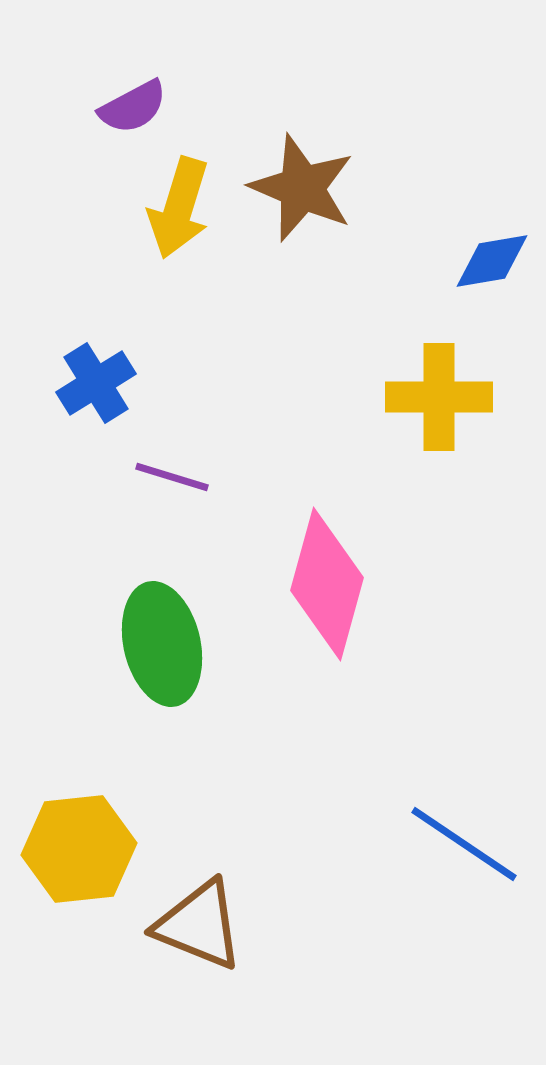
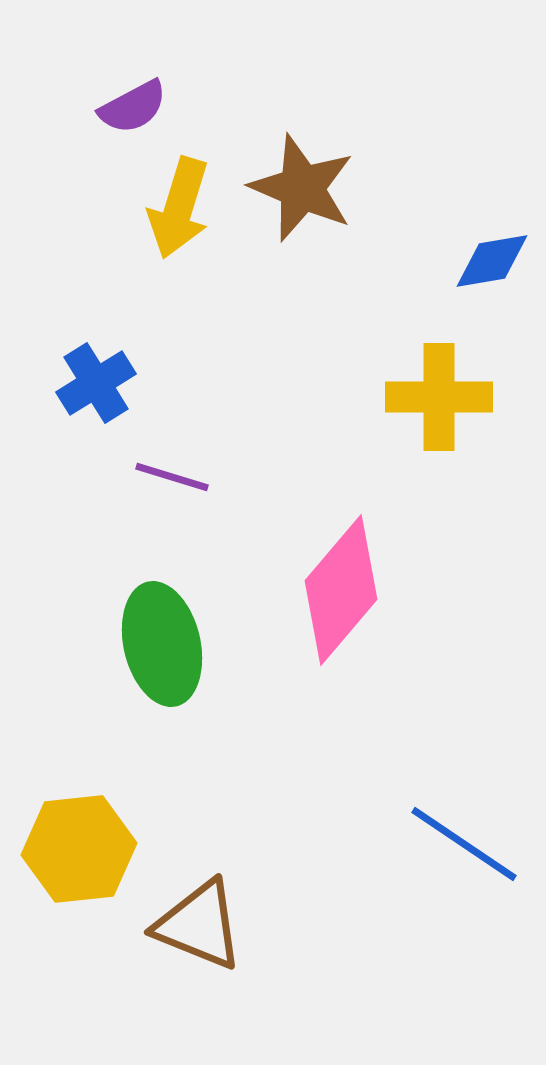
pink diamond: moved 14 px right, 6 px down; rotated 25 degrees clockwise
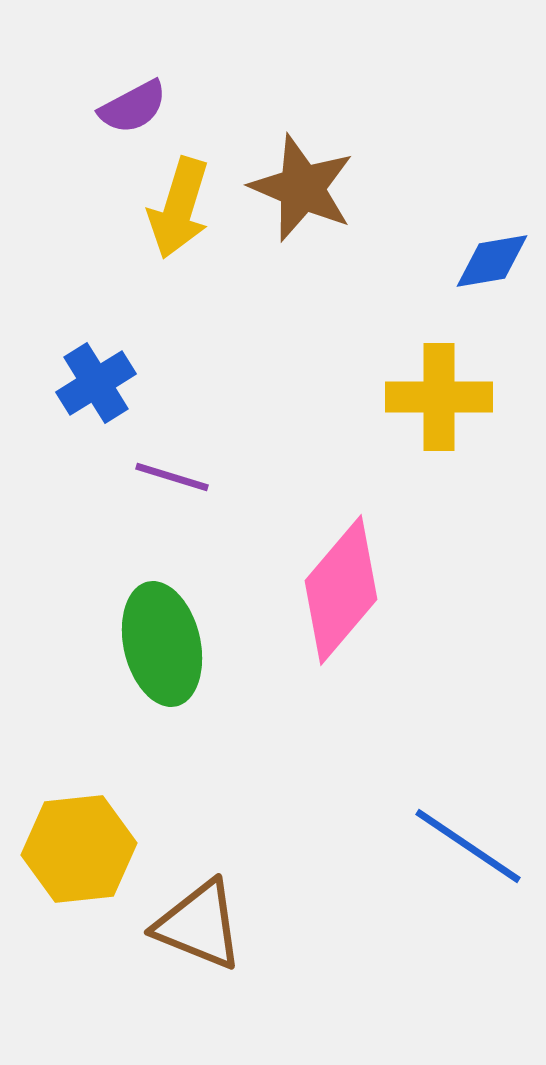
blue line: moved 4 px right, 2 px down
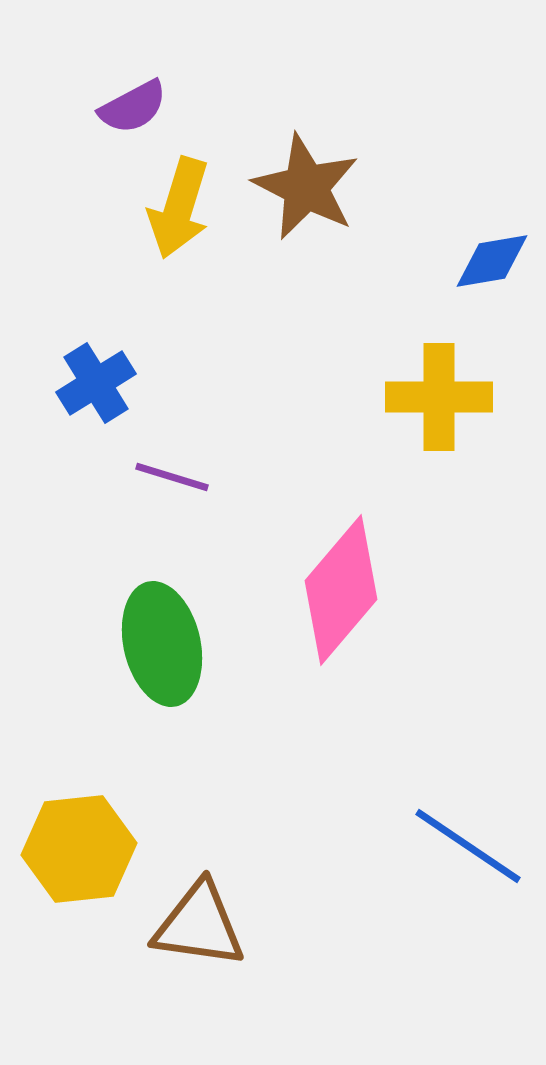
brown star: moved 4 px right, 1 px up; rotated 4 degrees clockwise
brown triangle: rotated 14 degrees counterclockwise
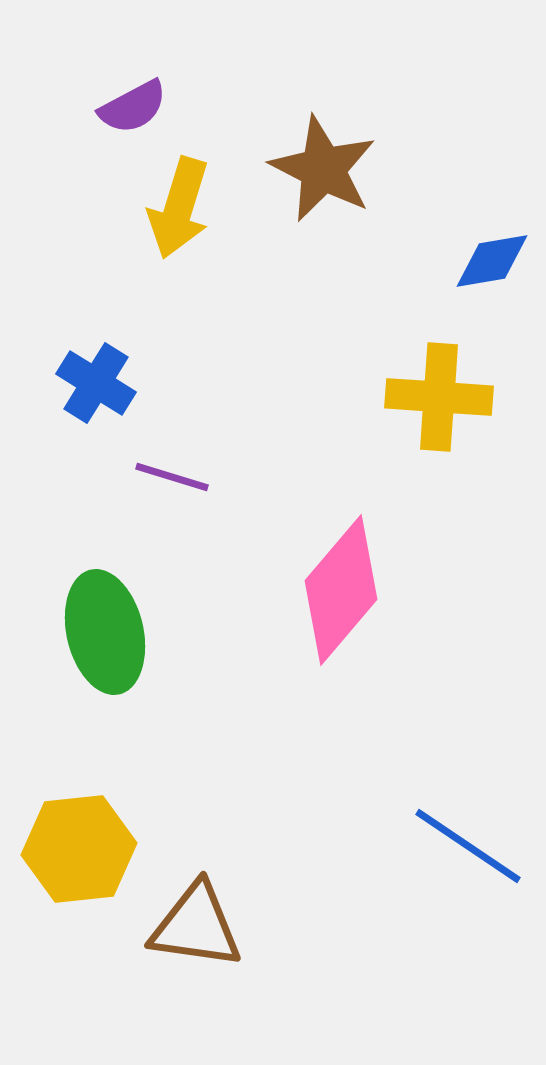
brown star: moved 17 px right, 18 px up
blue cross: rotated 26 degrees counterclockwise
yellow cross: rotated 4 degrees clockwise
green ellipse: moved 57 px left, 12 px up
brown triangle: moved 3 px left, 1 px down
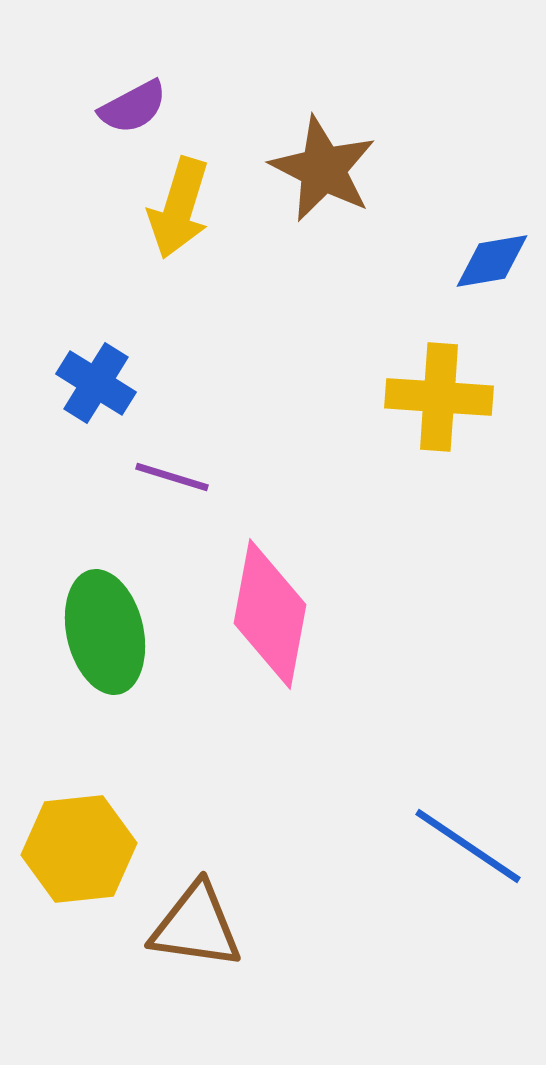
pink diamond: moved 71 px left, 24 px down; rotated 30 degrees counterclockwise
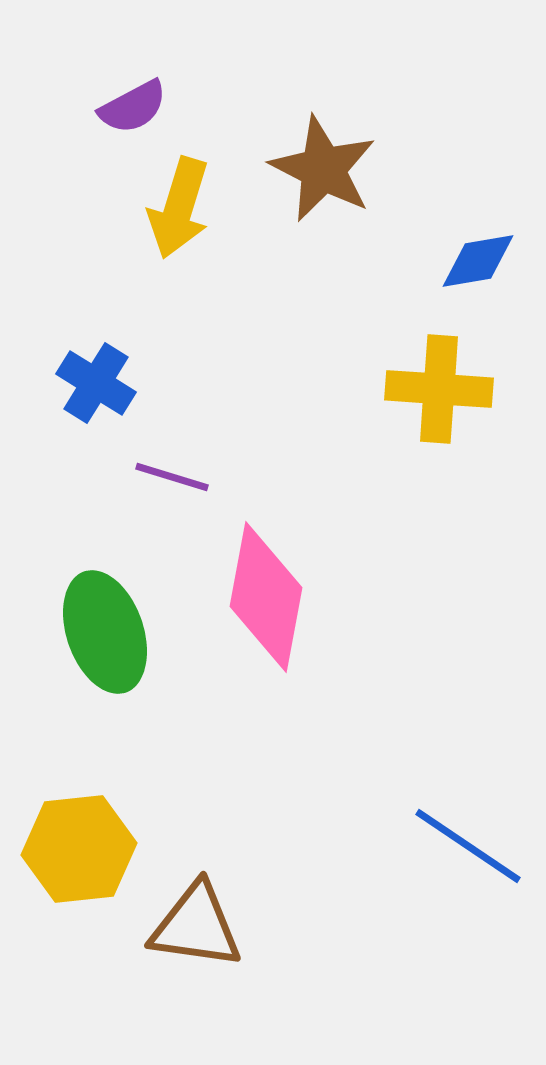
blue diamond: moved 14 px left
yellow cross: moved 8 px up
pink diamond: moved 4 px left, 17 px up
green ellipse: rotated 6 degrees counterclockwise
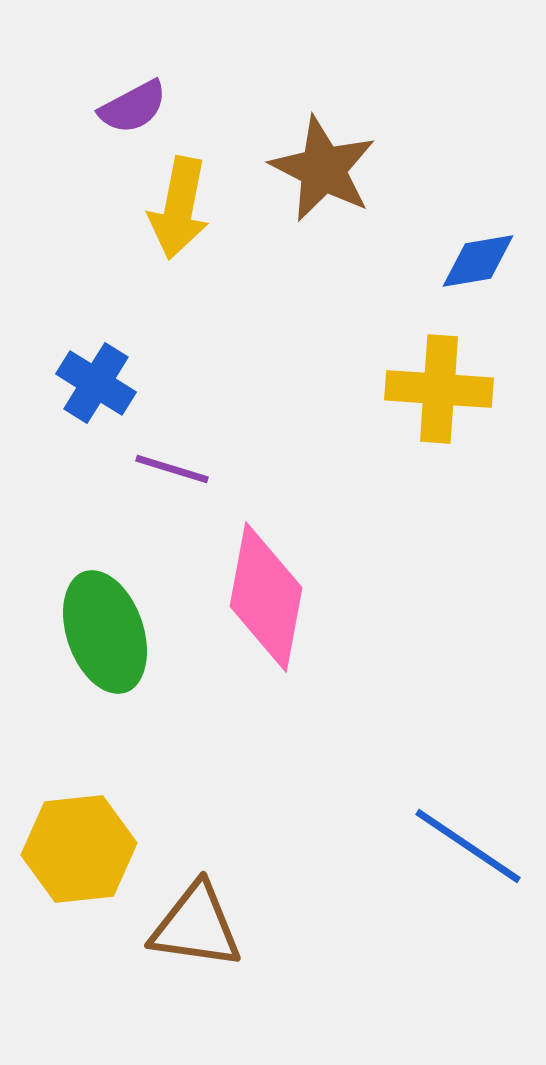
yellow arrow: rotated 6 degrees counterclockwise
purple line: moved 8 px up
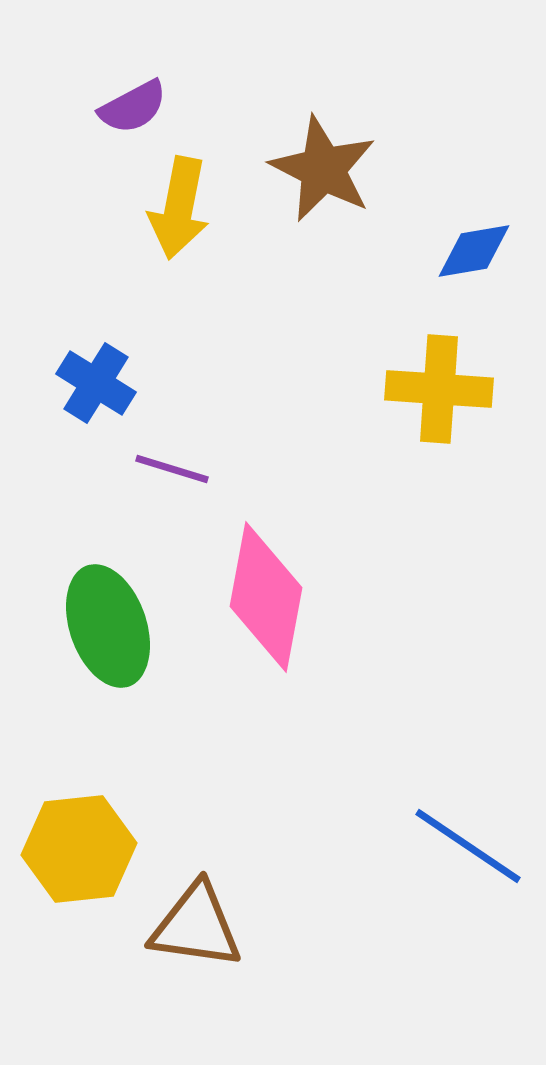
blue diamond: moved 4 px left, 10 px up
green ellipse: moved 3 px right, 6 px up
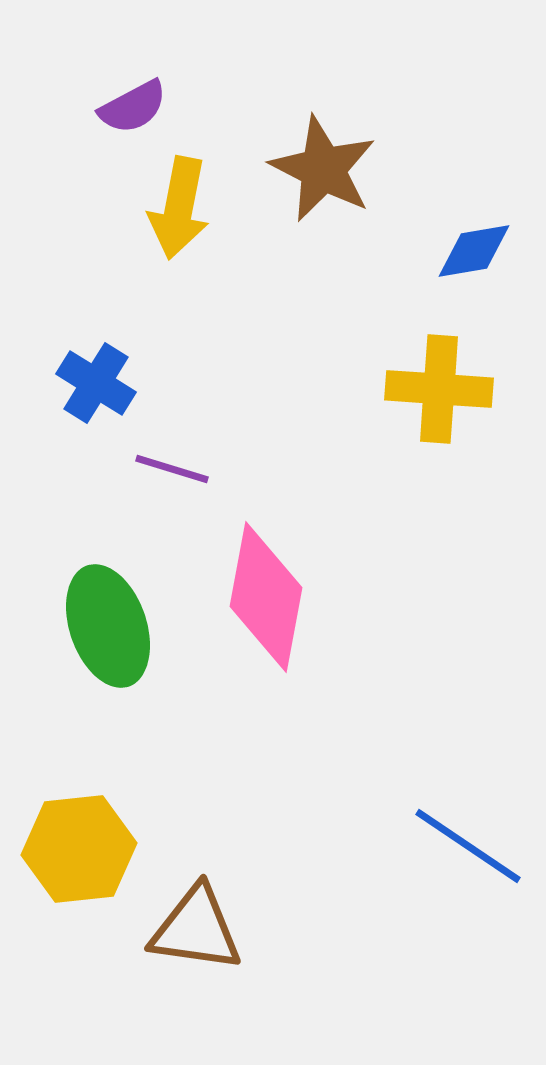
brown triangle: moved 3 px down
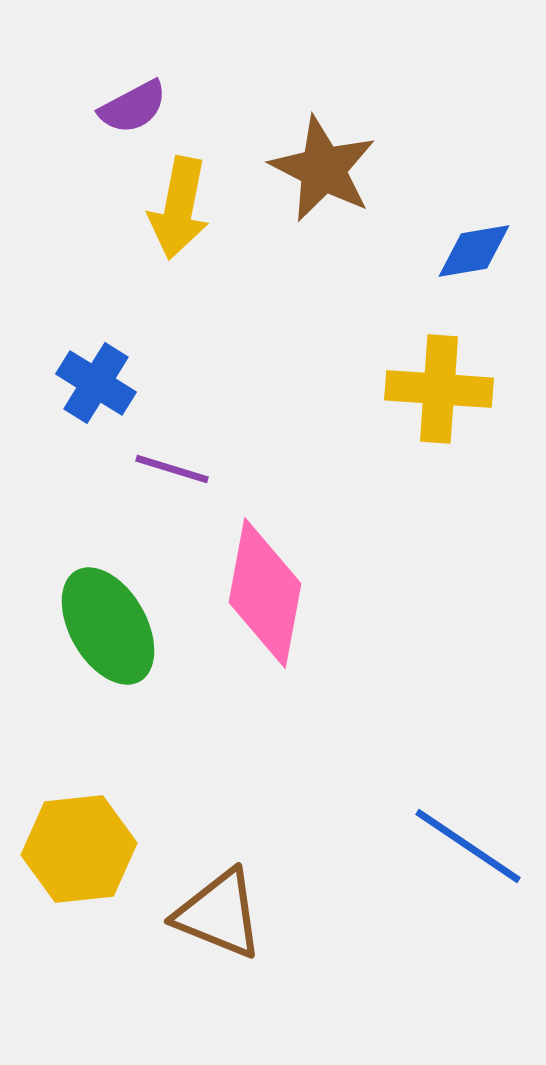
pink diamond: moved 1 px left, 4 px up
green ellipse: rotated 11 degrees counterclockwise
brown triangle: moved 23 px right, 15 px up; rotated 14 degrees clockwise
